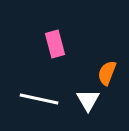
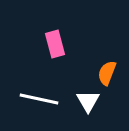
white triangle: moved 1 px down
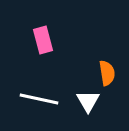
pink rectangle: moved 12 px left, 4 px up
orange semicircle: rotated 150 degrees clockwise
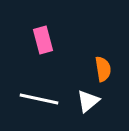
orange semicircle: moved 4 px left, 4 px up
white triangle: rotated 20 degrees clockwise
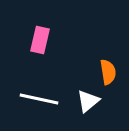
pink rectangle: moved 3 px left; rotated 28 degrees clockwise
orange semicircle: moved 5 px right, 3 px down
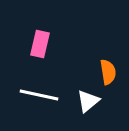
pink rectangle: moved 4 px down
white line: moved 4 px up
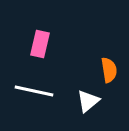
orange semicircle: moved 1 px right, 2 px up
white line: moved 5 px left, 4 px up
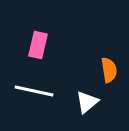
pink rectangle: moved 2 px left, 1 px down
white triangle: moved 1 px left, 1 px down
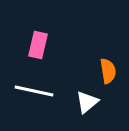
orange semicircle: moved 1 px left, 1 px down
